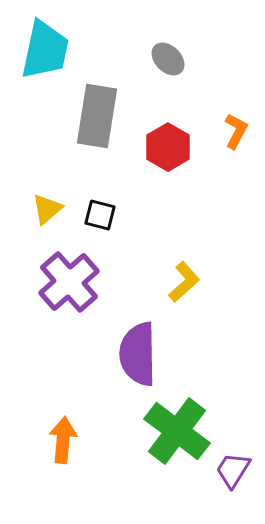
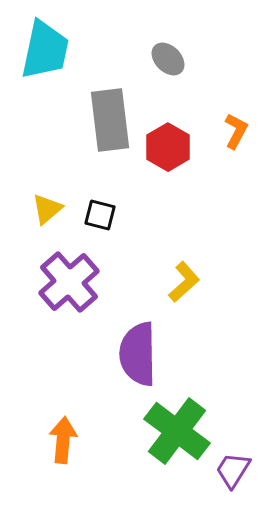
gray rectangle: moved 13 px right, 4 px down; rotated 16 degrees counterclockwise
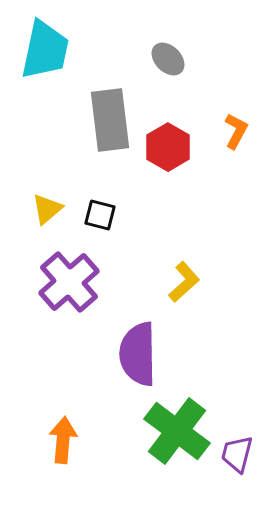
purple trapezoid: moved 4 px right, 16 px up; rotated 18 degrees counterclockwise
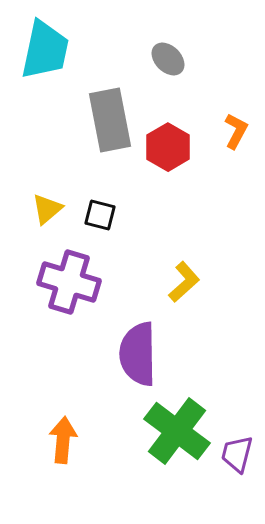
gray rectangle: rotated 4 degrees counterclockwise
purple cross: rotated 32 degrees counterclockwise
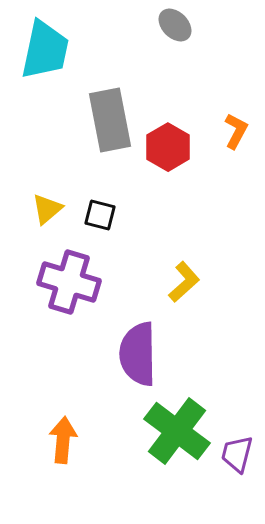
gray ellipse: moved 7 px right, 34 px up
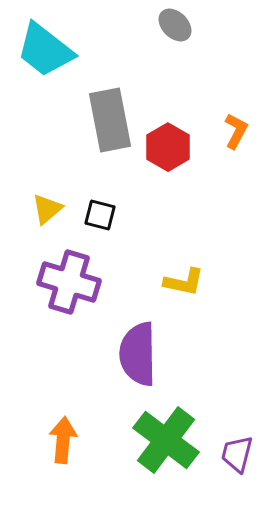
cyan trapezoid: rotated 116 degrees clockwise
yellow L-shape: rotated 54 degrees clockwise
green cross: moved 11 px left, 9 px down
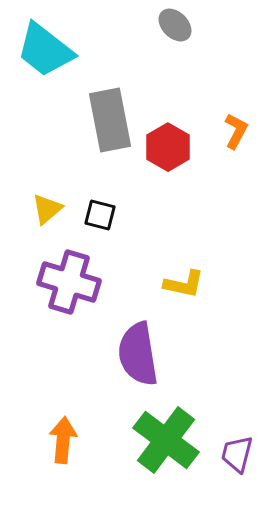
yellow L-shape: moved 2 px down
purple semicircle: rotated 8 degrees counterclockwise
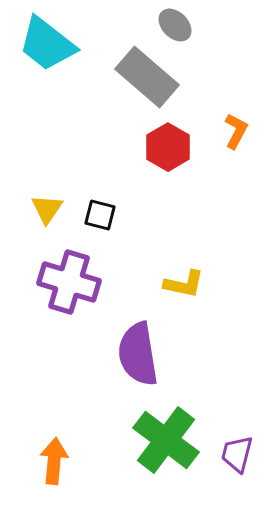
cyan trapezoid: moved 2 px right, 6 px up
gray rectangle: moved 37 px right, 43 px up; rotated 38 degrees counterclockwise
yellow triangle: rotated 16 degrees counterclockwise
orange arrow: moved 9 px left, 21 px down
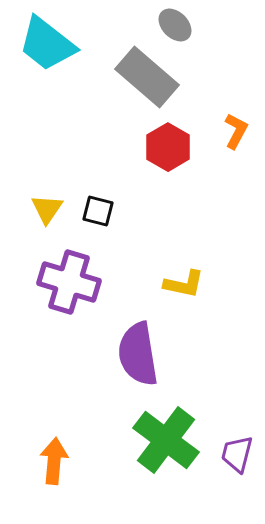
black square: moved 2 px left, 4 px up
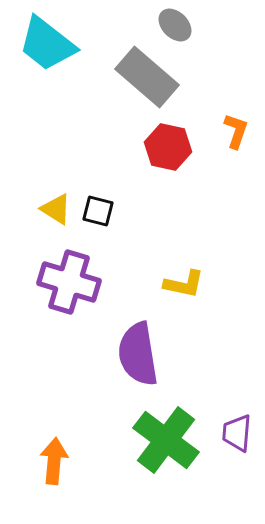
orange L-shape: rotated 9 degrees counterclockwise
red hexagon: rotated 18 degrees counterclockwise
yellow triangle: moved 9 px right; rotated 32 degrees counterclockwise
purple trapezoid: moved 21 px up; rotated 9 degrees counterclockwise
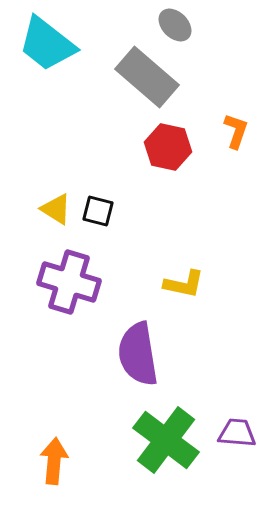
purple trapezoid: rotated 90 degrees clockwise
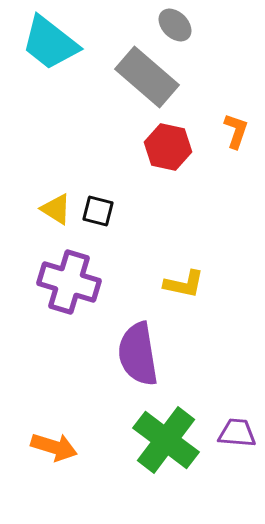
cyan trapezoid: moved 3 px right, 1 px up
orange arrow: moved 14 px up; rotated 102 degrees clockwise
